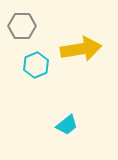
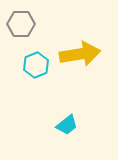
gray hexagon: moved 1 px left, 2 px up
yellow arrow: moved 1 px left, 5 px down
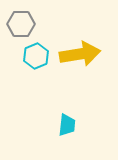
cyan hexagon: moved 9 px up
cyan trapezoid: rotated 45 degrees counterclockwise
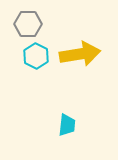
gray hexagon: moved 7 px right
cyan hexagon: rotated 10 degrees counterclockwise
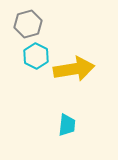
gray hexagon: rotated 16 degrees counterclockwise
yellow arrow: moved 6 px left, 15 px down
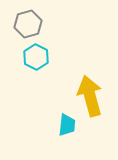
cyan hexagon: moved 1 px down
yellow arrow: moved 16 px right, 27 px down; rotated 96 degrees counterclockwise
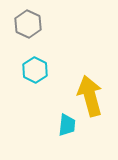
gray hexagon: rotated 20 degrees counterclockwise
cyan hexagon: moved 1 px left, 13 px down
